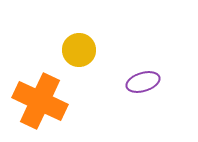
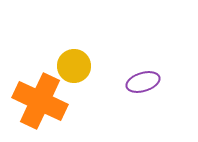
yellow circle: moved 5 px left, 16 px down
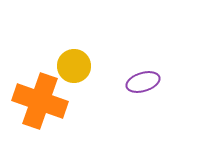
orange cross: rotated 6 degrees counterclockwise
